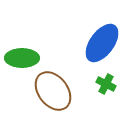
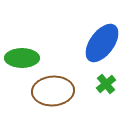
green cross: rotated 24 degrees clockwise
brown ellipse: rotated 57 degrees counterclockwise
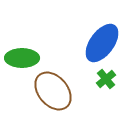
green cross: moved 5 px up
brown ellipse: rotated 54 degrees clockwise
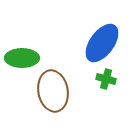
green cross: rotated 36 degrees counterclockwise
brown ellipse: rotated 30 degrees clockwise
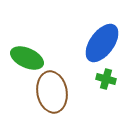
green ellipse: moved 5 px right; rotated 24 degrees clockwise
brown ellipse: moved 1 px left, 1 px down
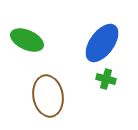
green ellipse: moved 18 px up
brown ellipse: moved 4 px left, 4 px down
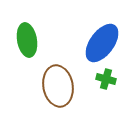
green ellipse: rotated 56 degrees clockwise
brown ellipse: moved 10 px right, 10 px up
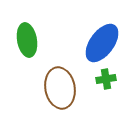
green cross: rotated 24 degrees counterclockwise
brown ellipse: moved 2 px right, 2 px down
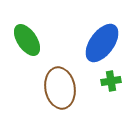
green ellipse: rotated 24 degrees counterclockwise
green cross: moved 5 px right, 2 px down
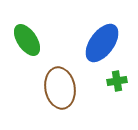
green cross: moved 6 px right
